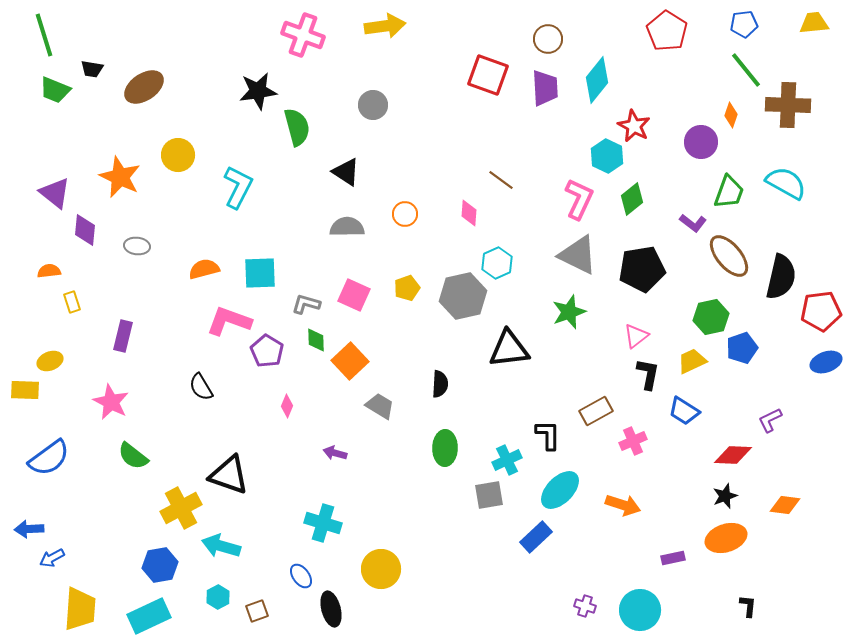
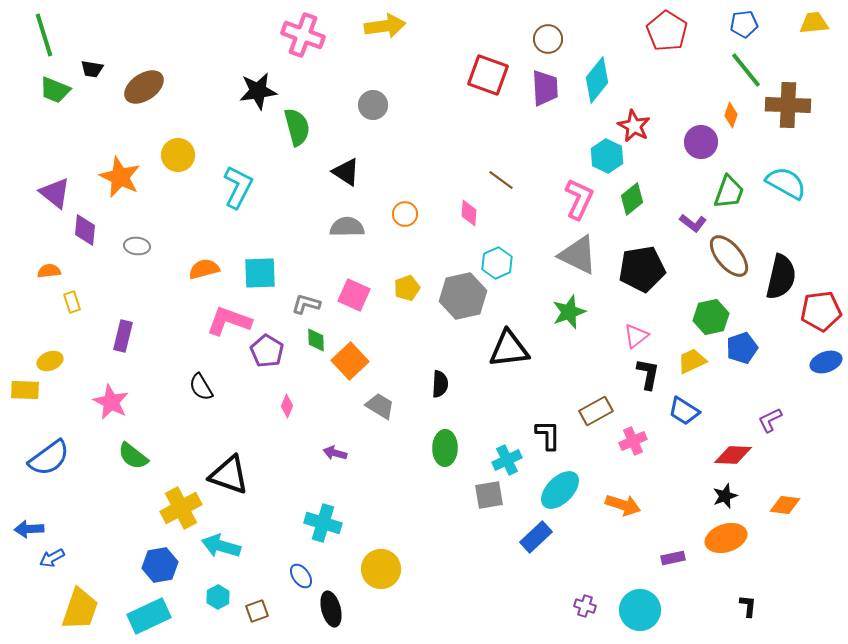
yellow trapezoid at (80, 609): rotated 15 degrees clockwise
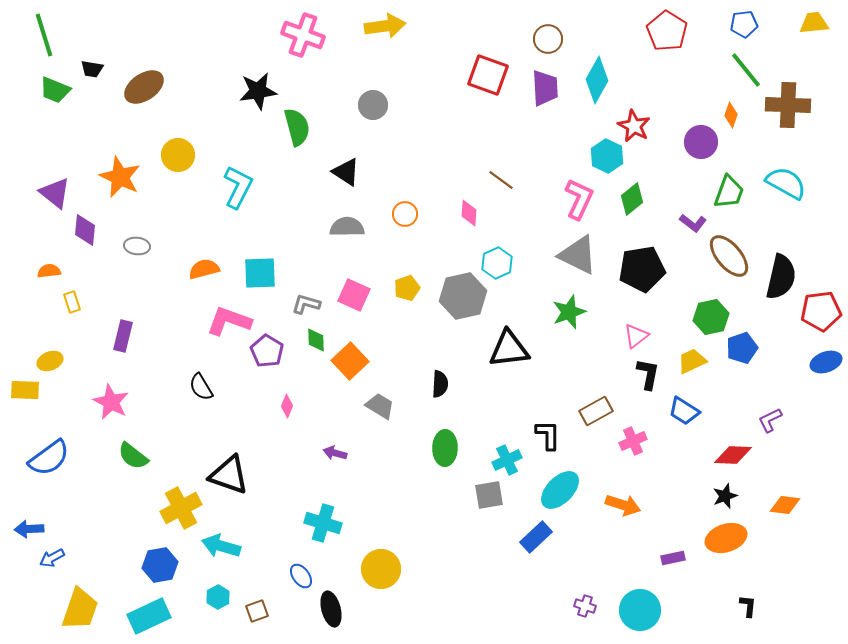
cyan diamond at (597, 80): rotated 9 degrees counterclockwise
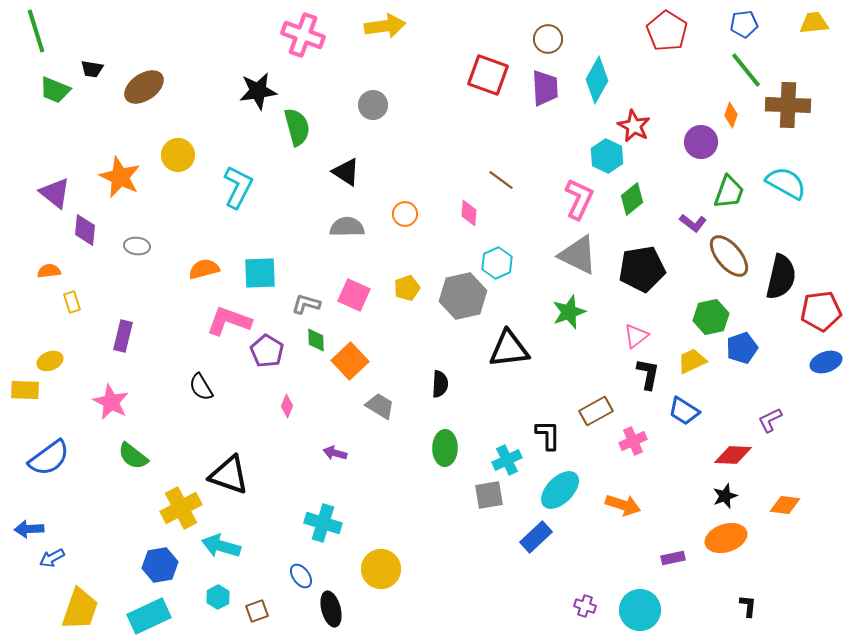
green line at (44, 35): moved 8 px left, 4 px up
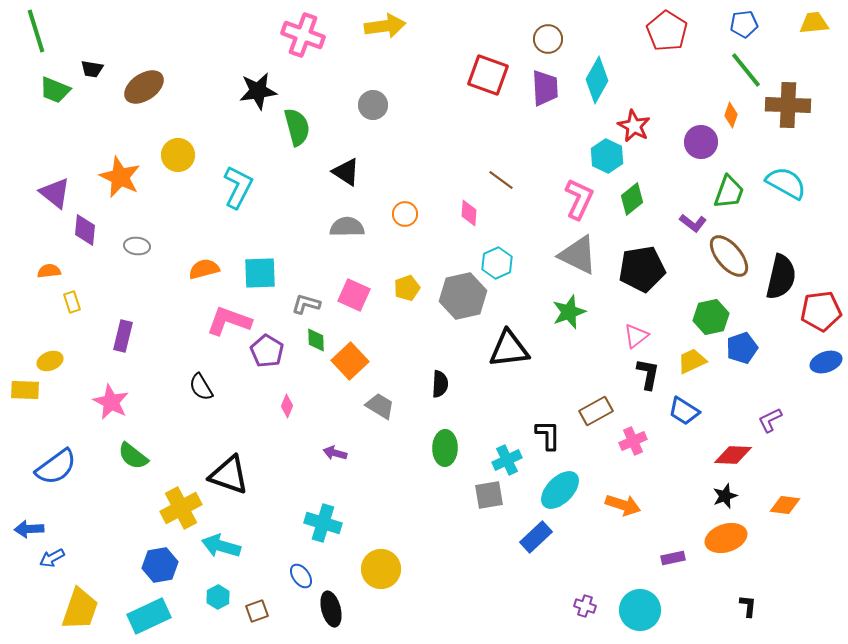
blue semicircle at (49, 458): moved 7 px right, 9 px down
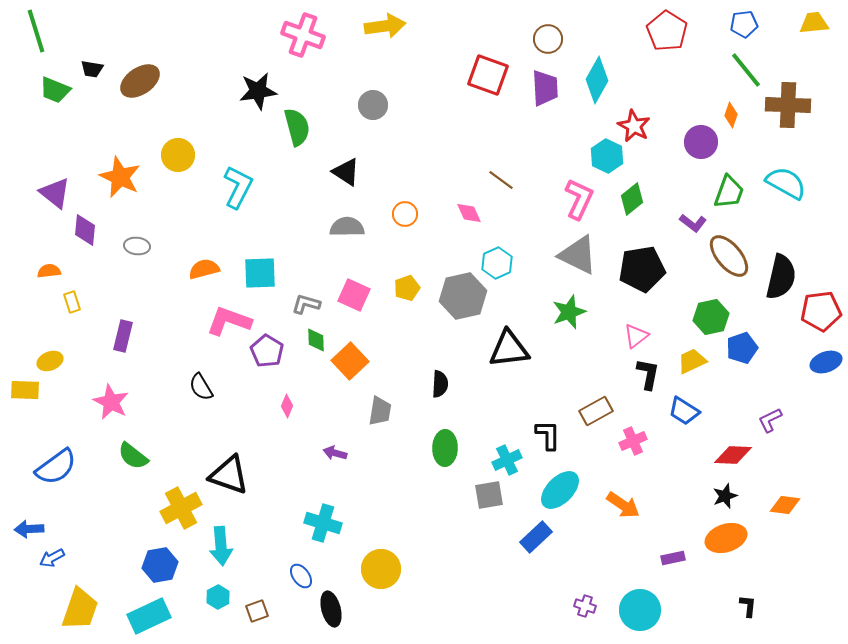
brown ellipse at (144, 87): moved 4 px left, 6 px up
pink diamond at (469, 213): rotated 28 degrees counterclockwise
gray trapezoid at (380, 406): moved 5 px down; rotated 68 degrees clockwise
orange arrow at (623, 505): rotated 16 degrees clockwise
cyan arrow at (221, 546): rotated 111 degrees counterclockwise
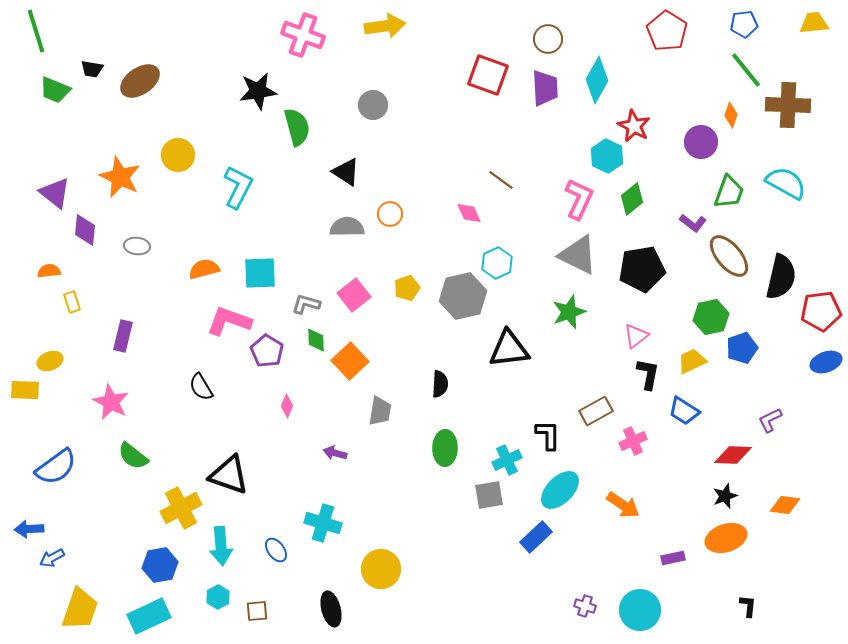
orange circle at (405, 214): moved 15 px left
pink square at (354, 295): rotated 28 degrees clockwise
blue ellipse at (301, 576): moved 25 px left, 26 px up
brown square at (257, 611): rotated 15 degrees clockwise
